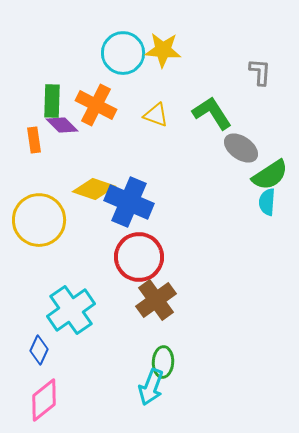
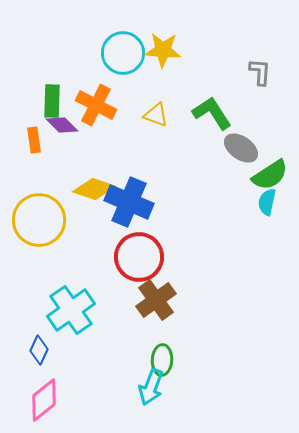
cyan semicircle: rotated 8 degrees clockwise
green ellipse: moved 1 px left, 2 px up
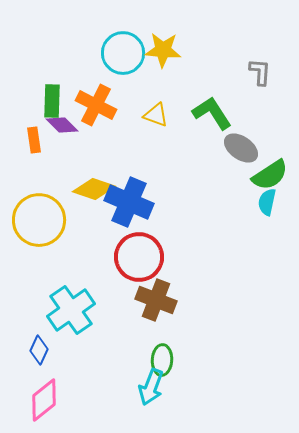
brown cross: rotated 33 degrees counterclockwise
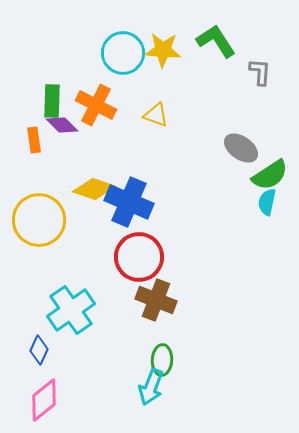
green L-shape: moved 4 px right, 72 px up
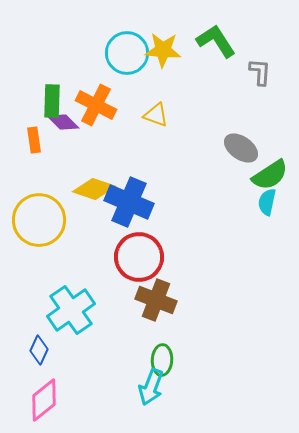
cyan circle: moved 4 px right
purple diamond: moved 1 px right, 3 px up
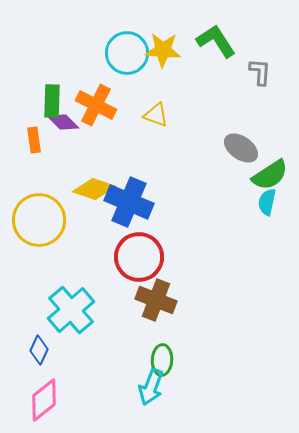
cyan cross: rotated 6 degrees counterclockwise
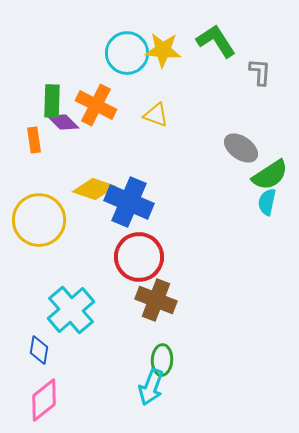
blue diamond: rotated 16 degrees counterclockwise
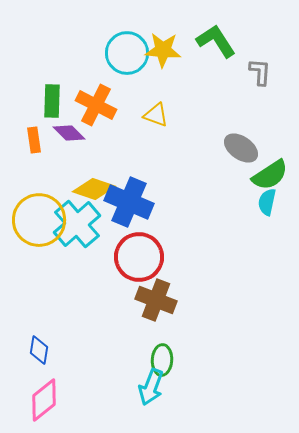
purple diamond: moved 6 px right, 11 px down
cyan cross: moved 6 px right, 86 px up
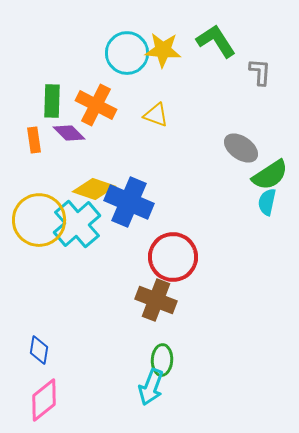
red circle: moved 34 px right
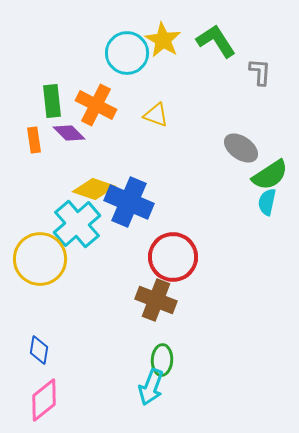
yellow star: moved 10 px up; rotated 27 degrees clockwise
green rectangle: rotated 8 degrees counterclockwise
yellow circle: moved 1 px right, 39 px down
